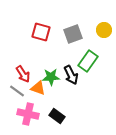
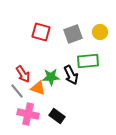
yellow circle: moved 4 px left, 2 px down
green rectangle: rotated 50 degrees clockwise
gray line: rotated 14 degrees clockwise
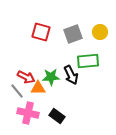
red arrow: moved 3 px right, 3 px down; rotated 30 degrees counterclockwise
orange triangle: rotated 21 degrees counterclockwise
pink cross: moved 1 px up
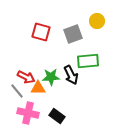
yellow circle: moved 3 px left, 11 px up
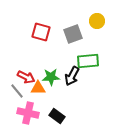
black arrow: moved 1 px right, 1 px down; rotated 54 degrees clockwise
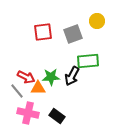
red square: moved 2 px right; rotated 24 degrees counterclockwise
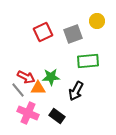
red square: rotated 18 degrees counterclockwise
black arrow: moved 4 px right, 15 px down
gray line: moved 1 px right, 1 px up
pink cross: rotated 10 degrees clockwise
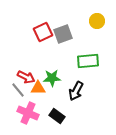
gray square: moved 10 px left
green star: moved 1 px right, 1 px down
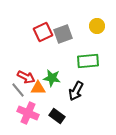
yellow circle: moved 5 px down
green star: rotated 12 degrees clockwise
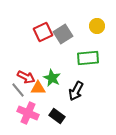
gray square: rotated 12 degrees counterclockwise
green rectangle: moved 3 px up
green star: rotated 18 degrees clockwise
